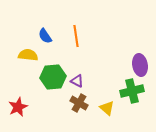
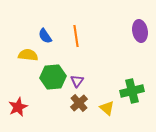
purple ellipse: moved 34 px up
purple triangle: rotated 40 degrees clockwise
brown cross: rotated 18 degrees clockwise
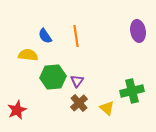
purple ellipse: moved 2 px left
red star: moved 1 px left, 3 px down
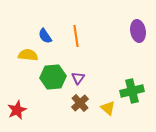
purple triangle: moved 1 px right, 3 px up
brown cross: moved 1 px right
yellow triangle: moved 1 px right
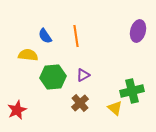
purple ellipse: rotated 25 degrees clockwise
purple triangle: moved 5 px right, 3 px up; rotated 24 degrees clockwise
yellow triangle: moved 7 px right
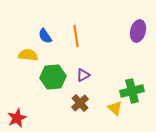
red star: moved 8 px down
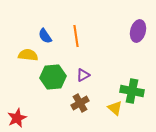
green cross: rotated 25 degrees clockwise
brown cross: rotated 12 degrees clockwise
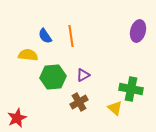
orange line: moved 5 px left
green cross: moved 1 px left, 2 px up
brown cross: moved 1 px left, 1 px up
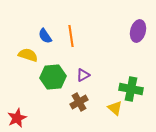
yellow semicircle: rotated 12 degrees clockwise
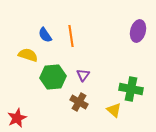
blue semicircle: moved 1 px up
purple triangle: rotated 24 degrees counterclockwise
brown cross: rotated 30 degrees counterclockwise
yellow triangle: moved 1 px left, 2 px down
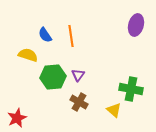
purple ellipse: moved 2 px left, 6 px up
purple triangle: moved 5 px left
